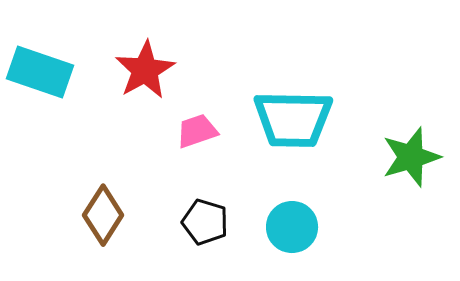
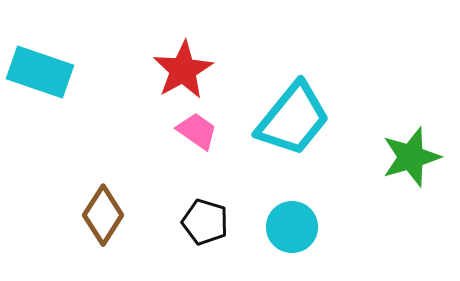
red star: moved 38 px right
cyan trapezoid: rotated 52 degrees counterclockwise
pink trapezoid: rotated 54 degrees clockwise
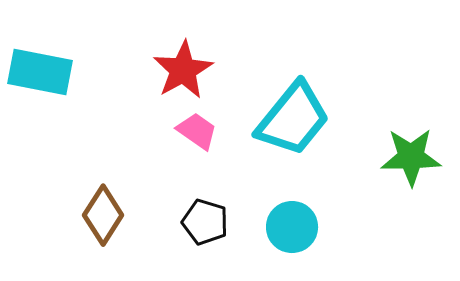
cyan rectangle: rotated 8 degrees counterclockwise
green star: rotated 16 degrees clockwise
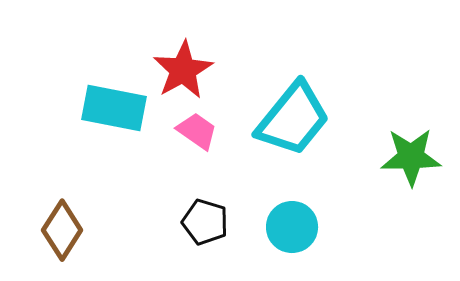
cyan rectangle: moved 74 px right, 36 px down
brown diamond: moved 41 px left, 15 px down
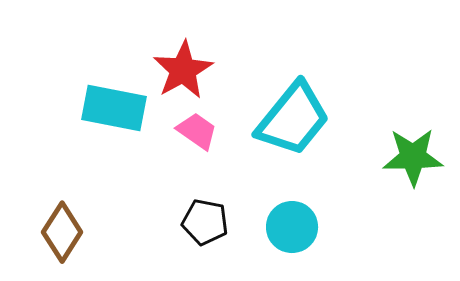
green star: moved 2 px right
black pentagon: rotated 6 degrees counterclockwise
brown diamond: moved 2 px down
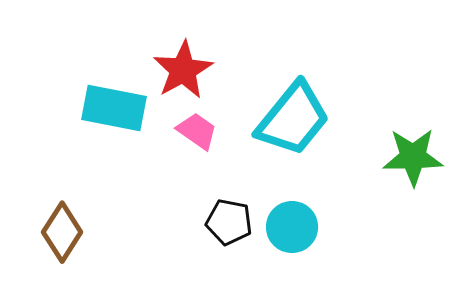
black pentagon: moved 24 px right
